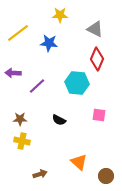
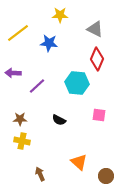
brown arrow: rotated 96 degrees counterclockwise
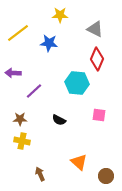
purple line: moved 3 px left, 5 px down
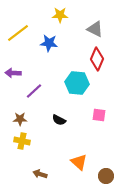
brown arrow: rotated 48 degrees counterclockwise
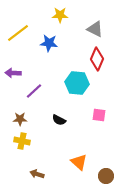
brown arrow: moved 3 px left
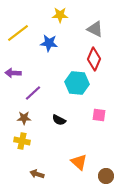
red diamond: moved 3 px left
purple line: moved 1 px left, 2 px down
brown star: moved 4 px right, 1 px up
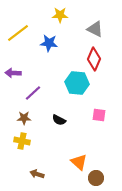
brown circle: moved 10 px left, 2 px down
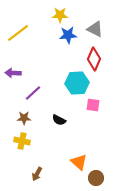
blue star: moved 19 px right, 8 px up; rotated 12 degrees counterclockwise
cyan hexagon: rotated 10 degrees counterclockwise
pink square: moved 6 px left, 10 px up
brown arrow: rotated 80 degrees counterclockwise
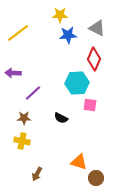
gray triangle: moved 2 px right, 1 px up
pink square: moved 3 px left
black semicircle: moved 2 px right, 2 px up
orange triangle: rotated 24 degrees counterclockwise
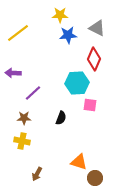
black semicircle: rotated 96 degrees counterclockwise
brown circle: moved 1 px left
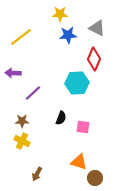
yellow star: moved 1 px up
yellow line: moved 3 px right, 4 px down
pink square: moved 7 px left, 22 px down
brown star: moved 2 px left, 3 px down
yellow cross: rotated 14 degrees clockwise
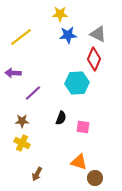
gray triangle: moved 1 px right, 6 px down
yellow cross: moved 2 px down
